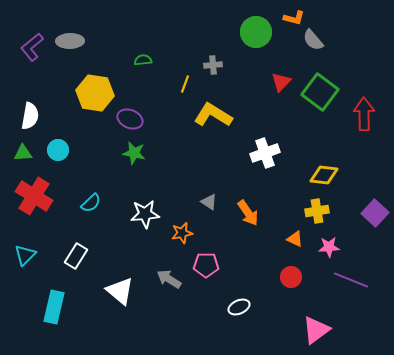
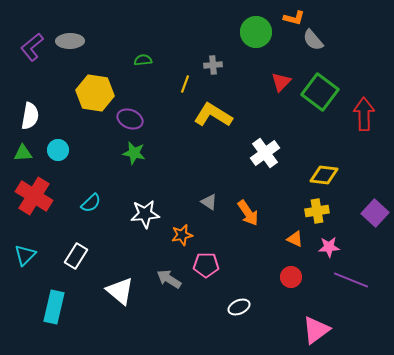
white cross: rotated 16 degrees counterclockwise
orange star: moved 2 px down
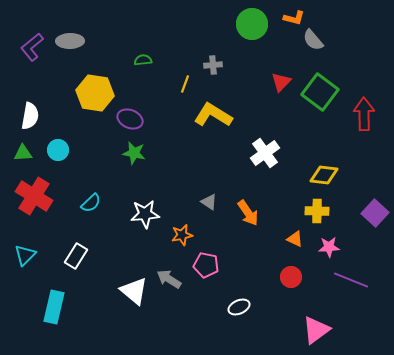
green circle: moved 4 px left, 8 px up
yellow cross: rotated 10 degrees clockwise
pink pentagon: rotated 10 degrees clockwise
white triangle: moved 14 px right
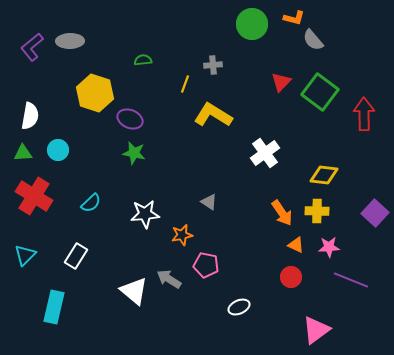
yellow hexagon: rotated 9 degrees clockwise
orange arrow: moved 34 px right
orange triangle: moved 1 px right, 6 px down
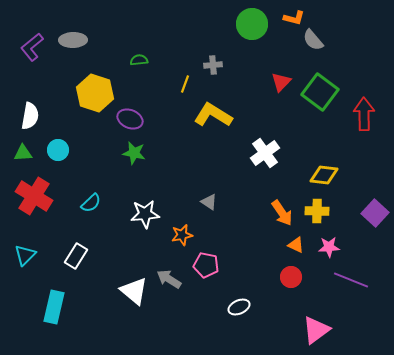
gray ellipse: moved 3 px right, 1 px up
green semicircle: moved 4 px left
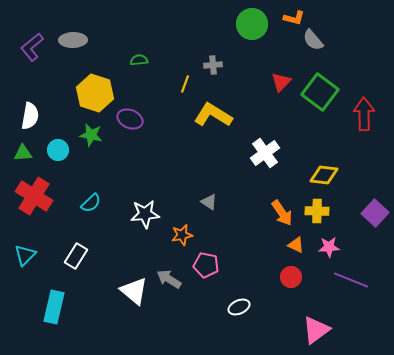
green star: moved 43 px left, 18 px up
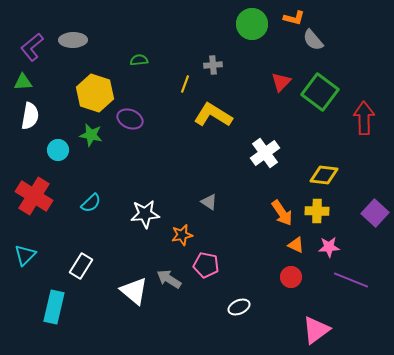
red arrow: moved 4 px down
green triangle: moved 71 px up
white rectangle: moved 5 px right, 10 px down
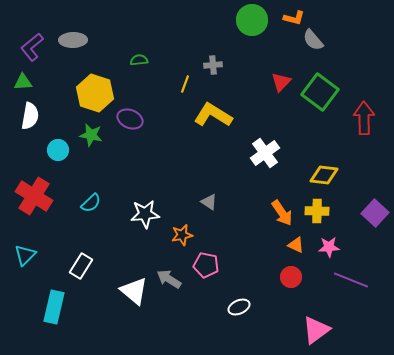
green circle: moved 4 px up
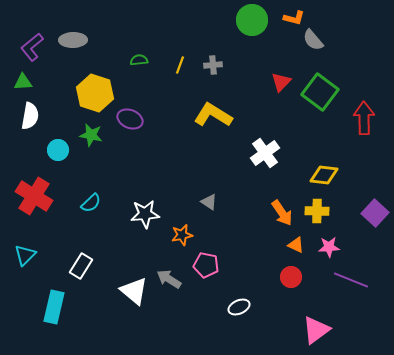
yellow line: moved 5 px left, 19 px up
